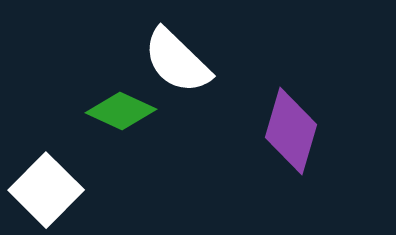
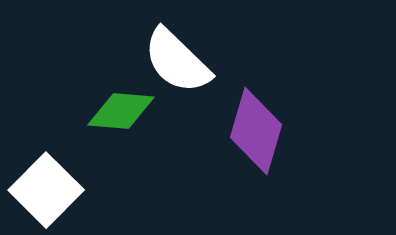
green diamond: rotated 20 degrees counterclockwise
purple diamond: moved 35 px left
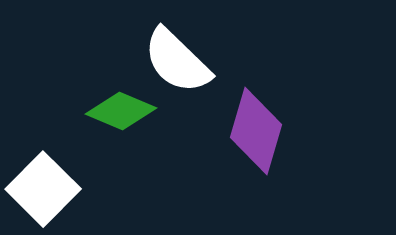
green diamond: rotated 18 degrees clockwise
white square: moved 3 px left, 1 px up
